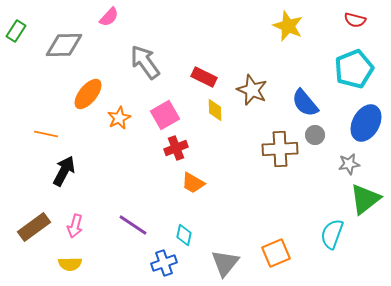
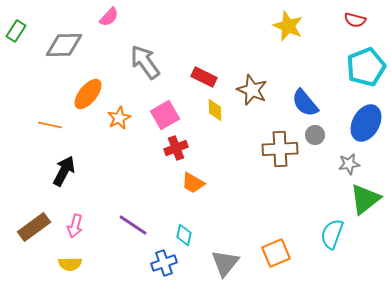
cyan pentagon: moved 12 px right, 2 px up
orange line: moved 4 px right, 9 px up
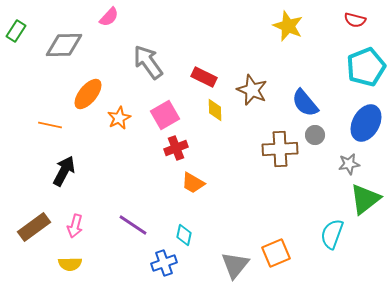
gray arrow: moved 3 px right
gray triangle: moved 10 px right, 2 px down
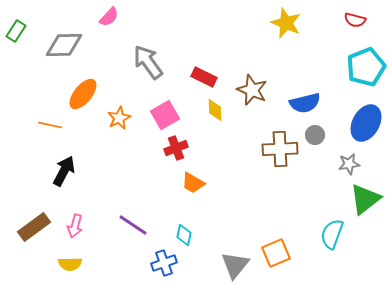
yellow star: moved 2 px left, 3 px up
orange ellipse: moved 5 px left
blue semicircle: rotated 64 degrees counterclockwise
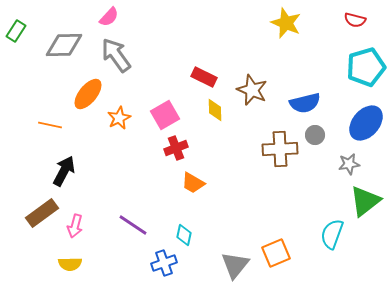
gray arrow: moved 32 px left, 7 px up
cyan pentagon: rotated 6 degrees clockwise
orange ellipse: moved 5 px right
blue ellipse: rotated 12 degrees clockwise
green triangle: moved 2 px down
brown rectangle: moved 8 px right, 14 px up
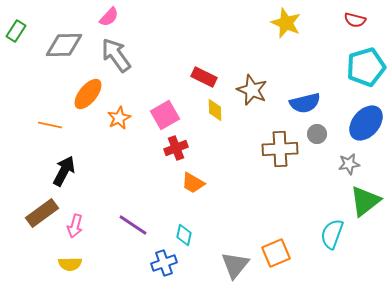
gray circle: moved 2 px right, 1 px up
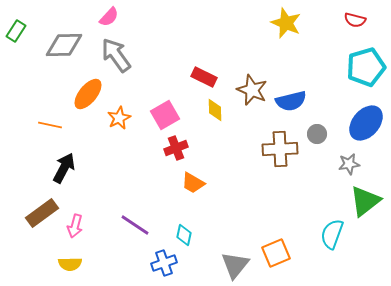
blue semicircle: moved 14 px left, 2 px up
black arrow: moved 3 px up
purple line: moved 2 px right
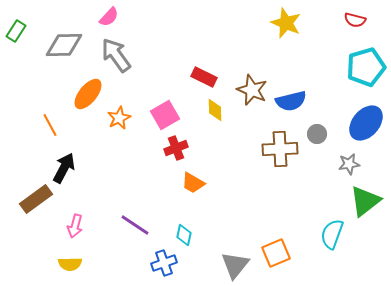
orange line: rotated 50 degrees clockwise
brown rectangle: moved 6 px left, 14 px up
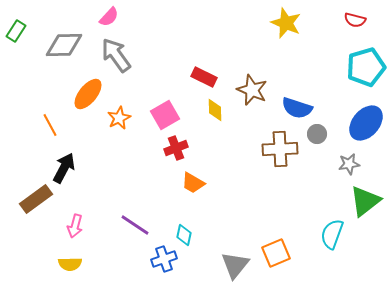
blue semicircle: moved 6 px right, 7 px down; rotated 32 degrees clockwise
blue cross: moved 4 px up
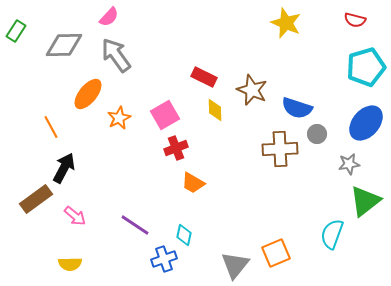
orange line: moved 1 px right, 2 px down
pink arrow: moved 10 px up; rotated 65 degrees counterclockwise
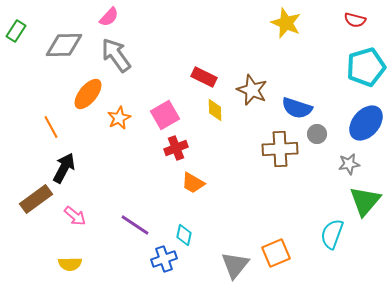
green triangle: rotated 12 degrees counterclockwise
